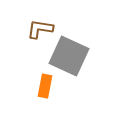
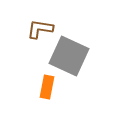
orange rectangle: moved 2 px right, 1 px down
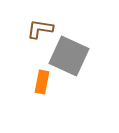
orange rectangle: moved 5 px left, 5 px up
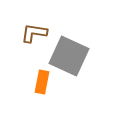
brown L-shape: moved 6 px left, 4 px down
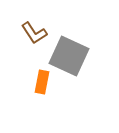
brown L-shape: rotated 132 degrees counterclockwise
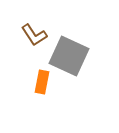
brown L-shape: moved 2 px down
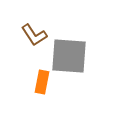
gray square: rotated 21 degrees counterclockwise
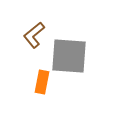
brown L-shape: rotated 84 degrees clockwise
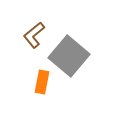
gray square: rotated 36 degrees clockwise
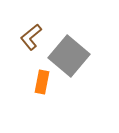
brown L-shape: moved 3 px left, 2 px down
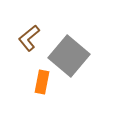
brown L-shape: moved 2 px left, 1 px down
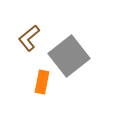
gray square: rotated 12 degrees clockwise
